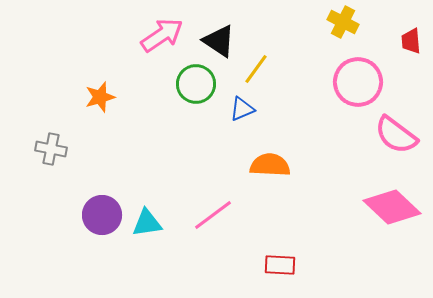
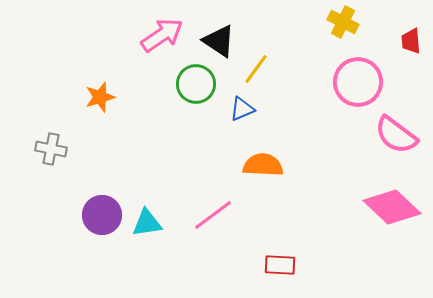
orange semicircle: moved 7 px left
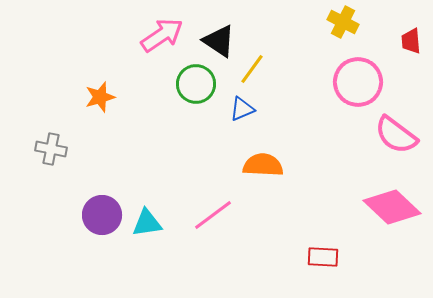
yellow line: moved 4 px left
red rectangle: moved 43 px right, 8 px up
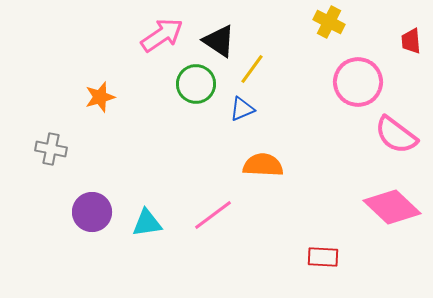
yellow cross: moved 14 px left
purple circle: moved 10 px left, 3 px up
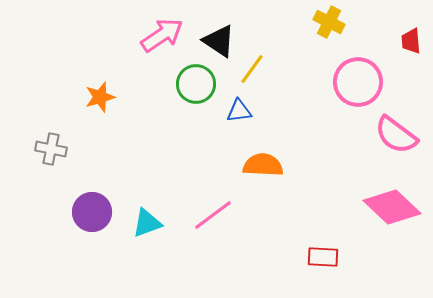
blue triangle: moved 3 px left, 2 px down; rotated 16 degrees clockwise
cyan triangle: rotated 12 degrees counterclockwise
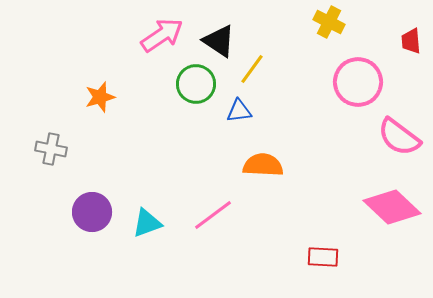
pink semicircle: moved 3 px right, 2 px down
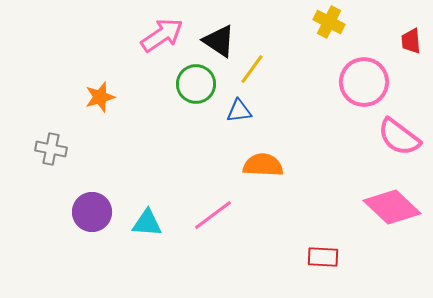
pink circle: moved 6 px right
cyan triangle: rotated 24 degrees clockwise
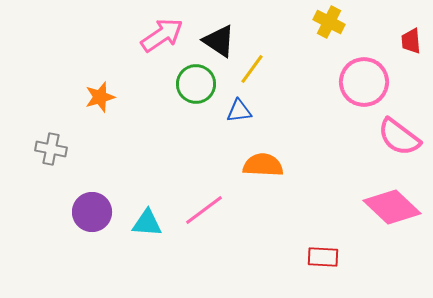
pink line: moved 9 px left, 5 px up
